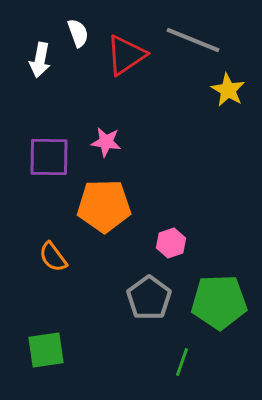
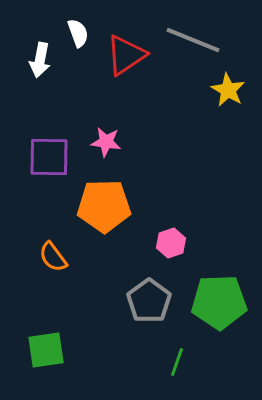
gray pentagon: moved 3 px down
green line: moved 5 px left
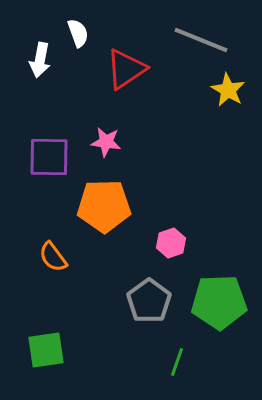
gray line: moved 8 px right
red triangle: moved 14 px down
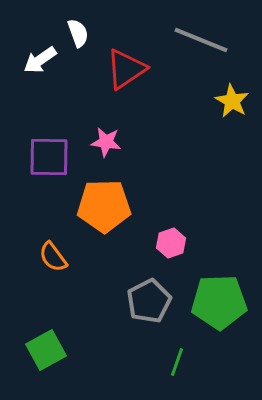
white arrow: rotated 44 degrees clockwise
yellow star: moved 4 px right, 11 px down
gray pentagon: rotated 9 degrees clockwise
green square: rotated 21 degrees counterclockwise
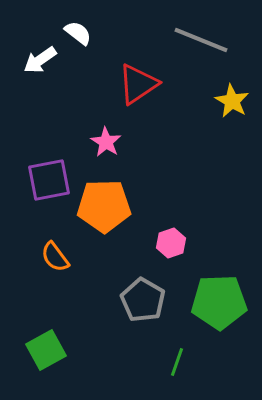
white semicircle: rotated 32 degrees counterclockwise
red triangle: moved 12 px right, 15 px down
pink star: rotated 24 degrees clockwise
purple square: moved 23 px down; rotated 12 degrees counterclockwise
orange semicircle: moved 2 px right
gray pentagon: moved 6 px left, 1 px up; rotated 15 degrees counterclockwise
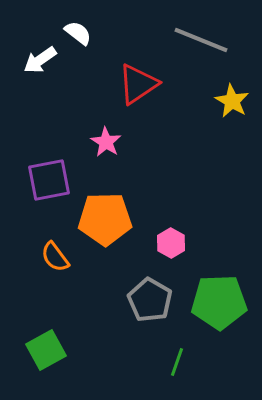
orange pentagon: moved 1 px right, 13 px down
pink hexagon: rotated 12 degrees counterclockwise
gray pentagon: moved 7 px right
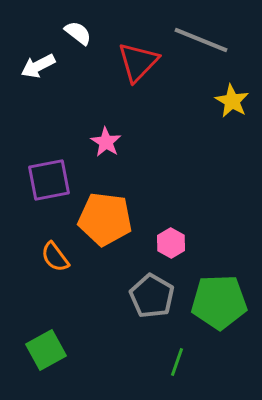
white arrow: moved 2 px left, 6 px down; rotated 8 degrees clockwise
red triangle: moved 22 px up; rotated 12 degrees counterclockwise
orange pentagon: rotated 8 degrees clockwise
gray pentagon: moved 2 px right, 4 px up
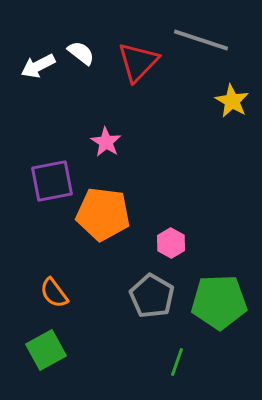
white semicircle: moved 3 px right, 20 px down
gray line: rotated 4 degrees counterclockwise
purple square: moved 3 px right, 1 px down
orange pentagon: moved 2 px left, 5 px up
orange semicircle: moved 1 px left, 36 px down
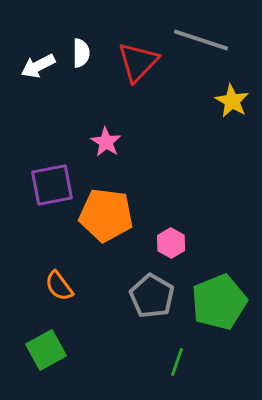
white semicircle: rotated 52 degrees clockwise
purple square: moved 4 px down
orange pentagon: moved 3 px right, 1 px down
orange semicircle: moved 5 px right, 7 px up
green pentagon: rotated 20 degrees counterclockwise
